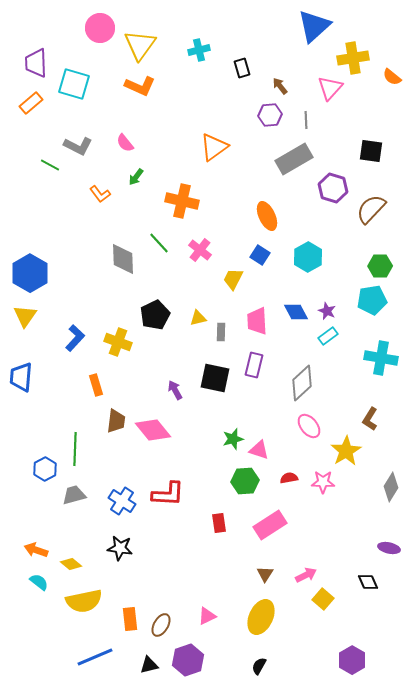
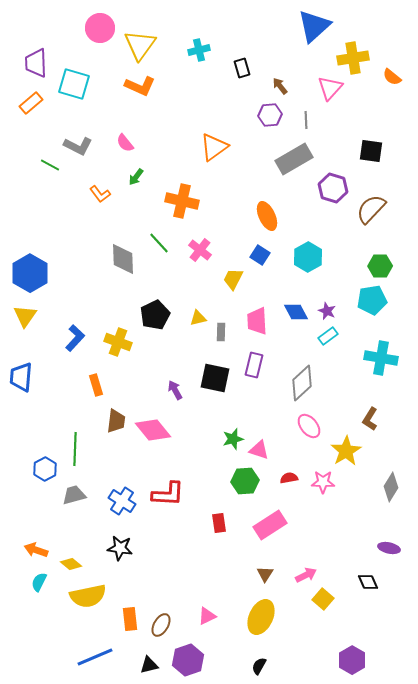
cyan semicircle at (39, 582): rotated 102 degrees counterclockwise
yellow semicircle at (84, 601): moved 4 px right, 5 px up
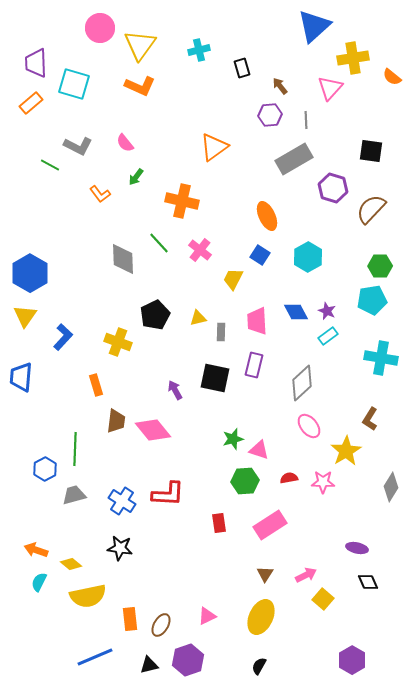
blue L-shape at (75, 338): moved 12 px left, 1 px up
purple ellipse at (389, 548): moved 32 px left
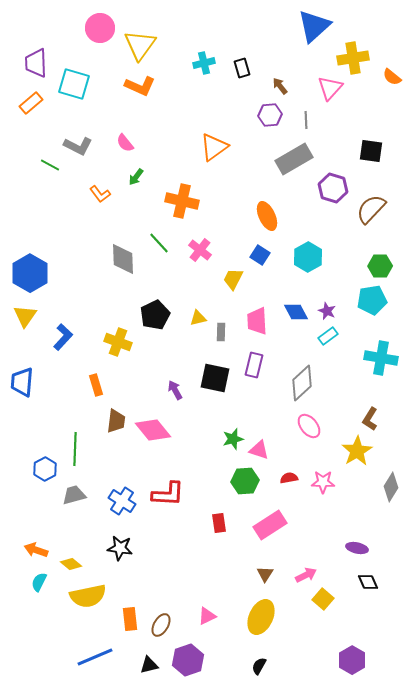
cyan cross at (199, 50): moved 5 px right, 13 px down
blue trapezoid at (21, 377): moved 1 px right, 5 px down
yellow star at (346, 451): moved 11 px right
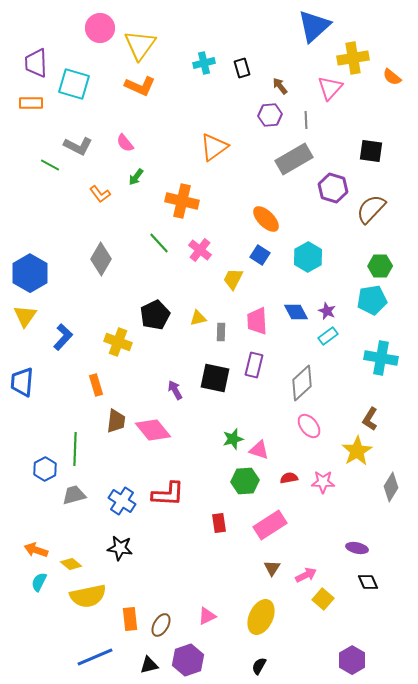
orange rectangle at (31, 103): rotated 40 degrees clockwise
orange ellipse at (267, 216): moved 1 px left, 3 px down; rotated 20 degrees counterclockwise
gray diamond at (123, 259): moved 22 px left; rotated 32 degrees clockwise
brown triangle at (265, 574): moved 7 px right, 6 px up
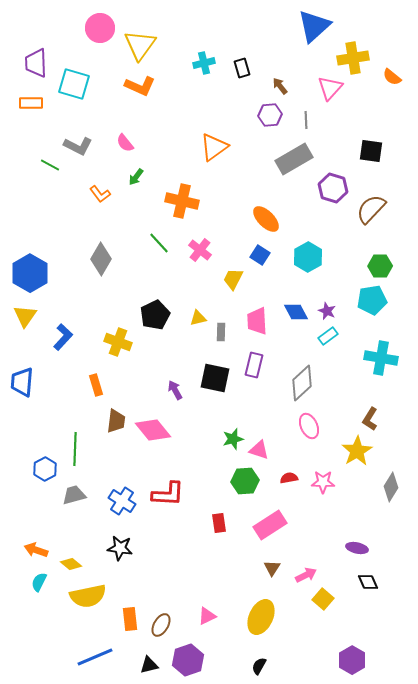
pink ellipse at (309, 426): rotated 15 degrees clockwise
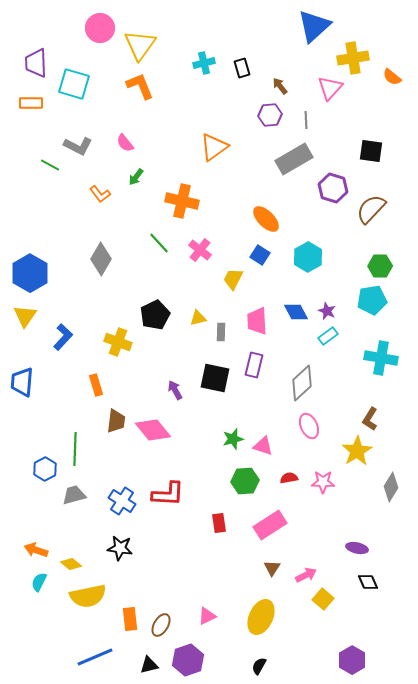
orange L-shape at (140, 86): rotated 136 degrees counterclockwise
pink triangle at (259, 450): moved 4 px right, 4 px up
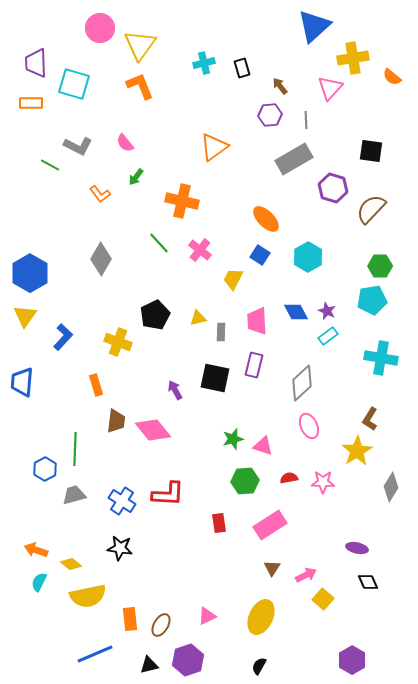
blue line at (95, 657): moved 3 px up
